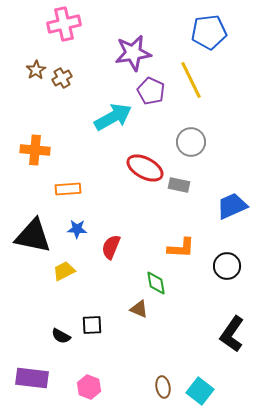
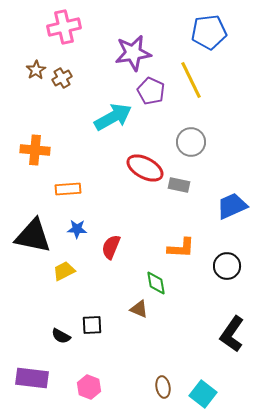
pink cross: moved 3 px down
cyan square: moved 3 px right, 3 px down
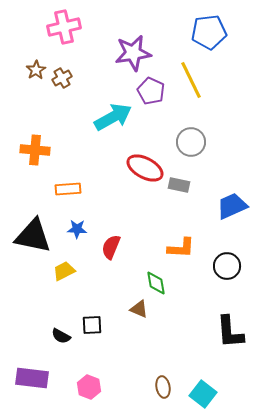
black L-shape: moved 2 px left, 2 px up; rotated 39 degrees counterclockwise
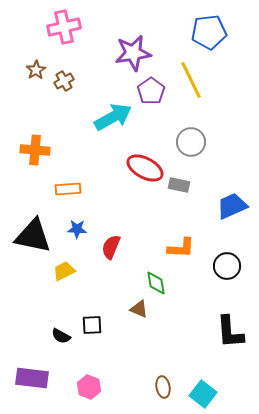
brown cross: moved 2 px right, 3 px down
purple pentagon: rotated 12 degrees clockwise
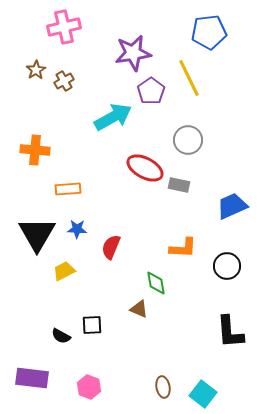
yellow line: moved 2 px left, 2 px up
gray circle: moved 3 px left, 2 px up
black triangle: moved 4 px right, 2 px up; rotated 48 degrees clockwise
orange L-shape: moved 2 px right
